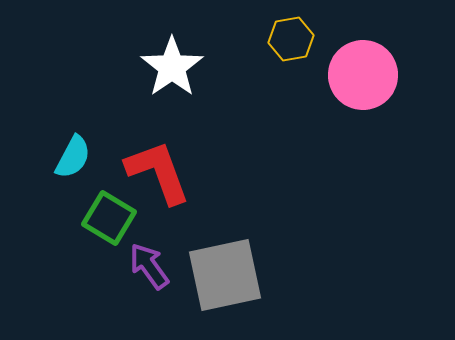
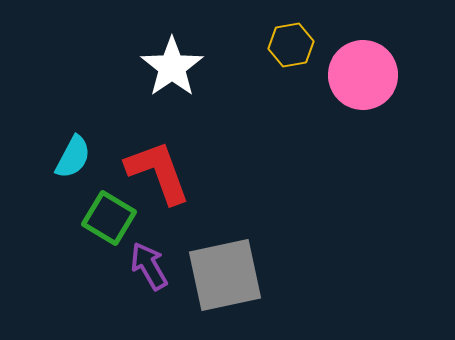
yellow hexagon: moved 6 px down
purple arrow: rotated 6 degrees clockwise
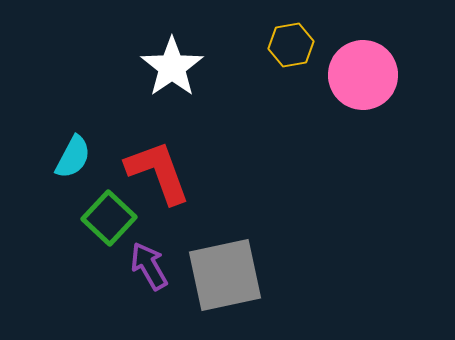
green square: rotated 12 degrees clockwise
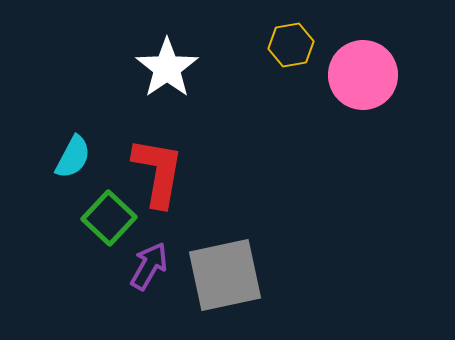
white star: moved 5 px left, 1 px down
red L-shape: rotated 30 degrees clockwise
purple arrow: rotated 60 degrees clockwise
